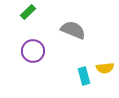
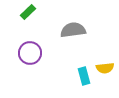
gray semicircle: rotated 30 degrees counterclockwise
purple circle: moved 3 px left, 2 px down
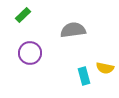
green rectangle: moved 5 px left, 3 px down
yellow semicircle: rotated 18 degrees clockwise
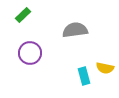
gray semicircle: moved 2 px right
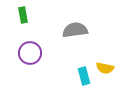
green rectangle: rotated 56 degrees counterclockwise
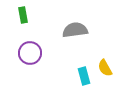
yellow semicircle: rotated 48 degrees clockwise
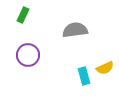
green rectangle: rotated 35 degrees clockwise
purple circle: moved 2 px left, 2 px down
yellow semicircle: rotated 84 degrees counterclockwise
